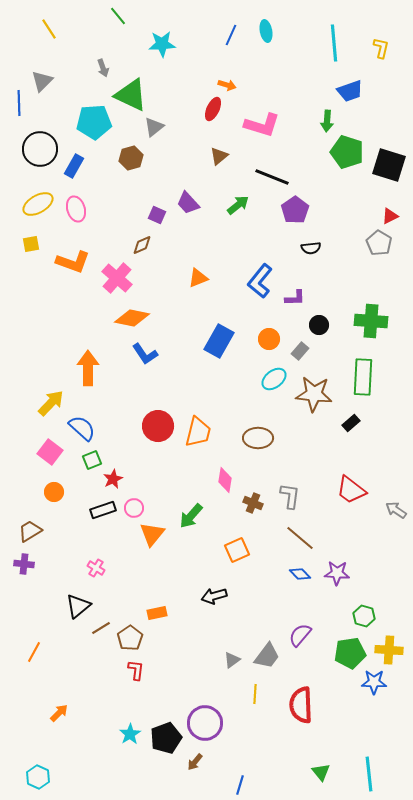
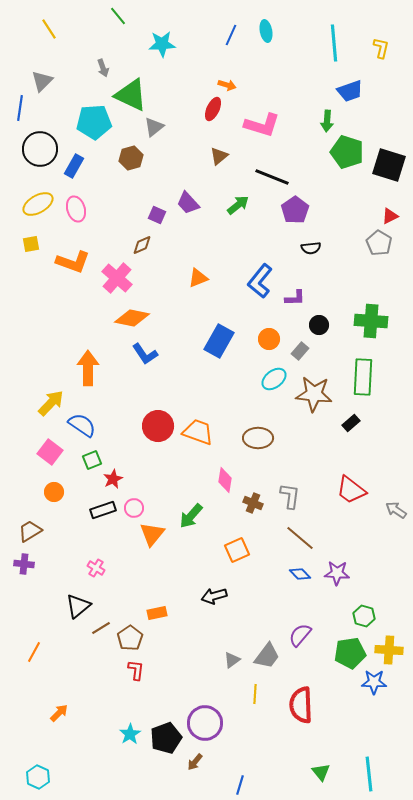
blue line at (19, 103): moved 1 px right, 5 px down; rotated 10 degrees clockwise
blue semicircle at (82, 428): moved 3 px up; rotated 8 degrees counterclockwise
orange trapezoid at (198, 432): rotated 84 degrees counterclockwise
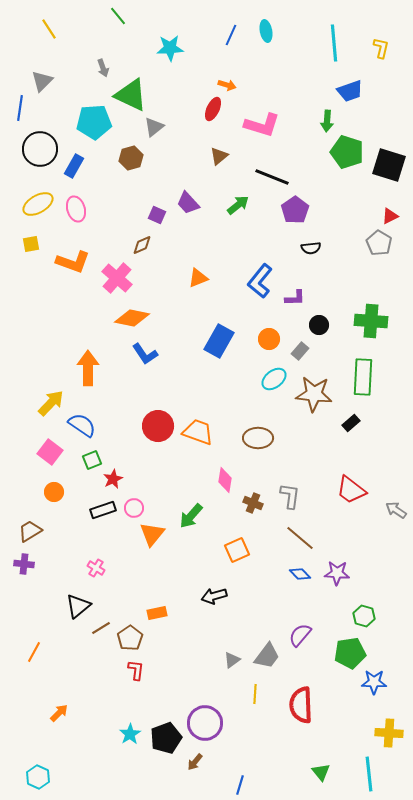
cyan star at (162, 44): moved 8 px right, 4 px down
yellow cross at (389, 650): moved 83 px down
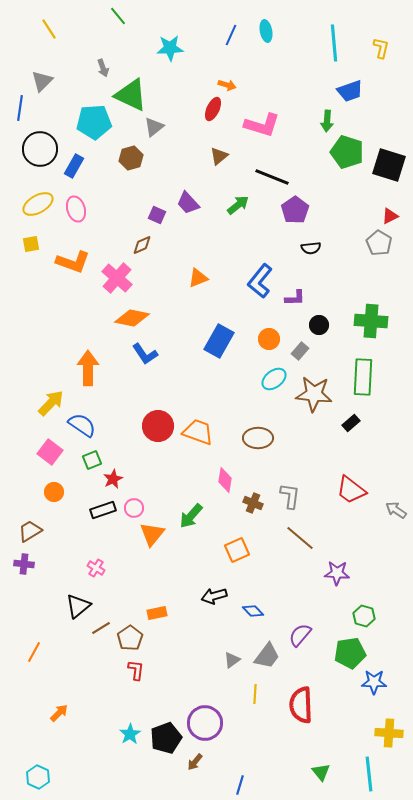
blue diamond at (300, 574): moved 47 px left, 37 px down
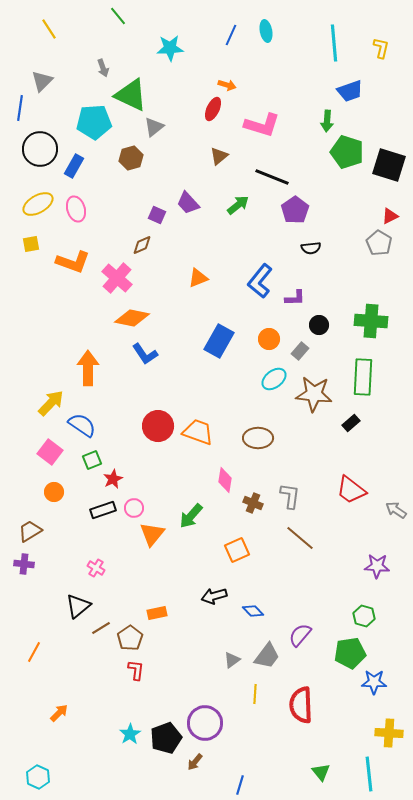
purple star at (337, 573): moved 40 px right, 7 px up
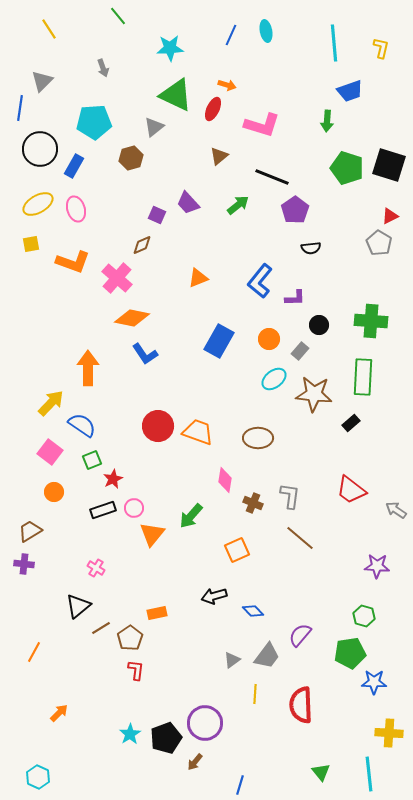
green triangle at (131, 95): moved 45 px right
green pentagon at (347, 152): moved 16 px down
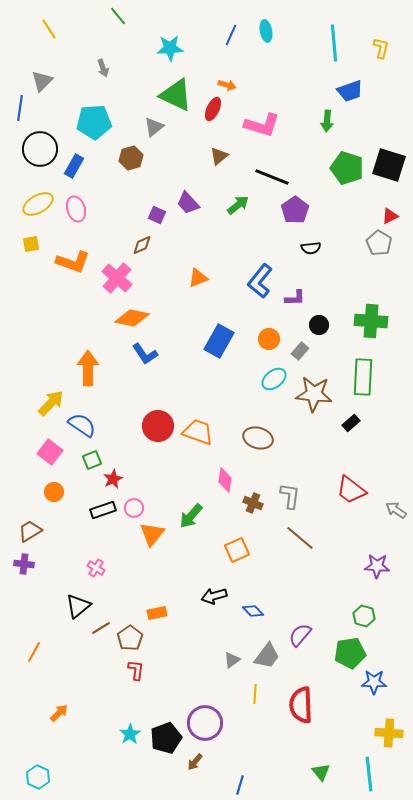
brown ellipse at (258, 438): rotated 16 degrees clockwise
